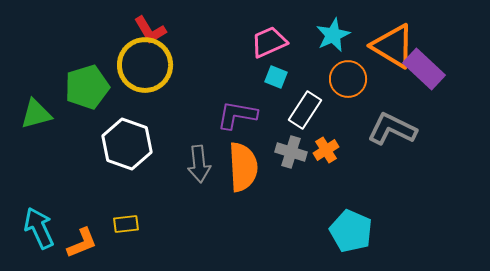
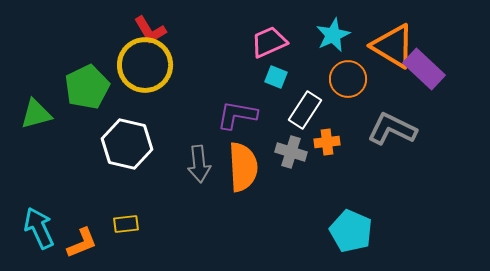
green pentagon: rotated 9 degrees counterclockwise
white hexagon: rotated 6 degrees counterclockwise
orange cross: moved 1 px right, 8 px up; rotated 25 degrees clockwise
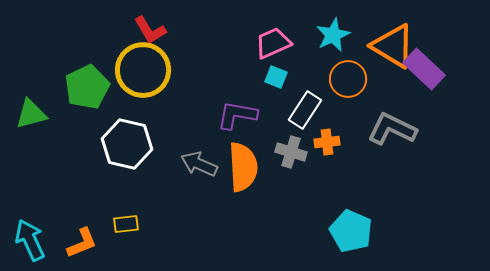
pink trapezoid: moved 4 px right, 1 px down
yellow circle: moved 2 px left, 5 px down
green triangle: moved 5 px left
gray arrow: rotated 120 degrees clockwise
cyan arrow: moved 9 px left, 12 px down
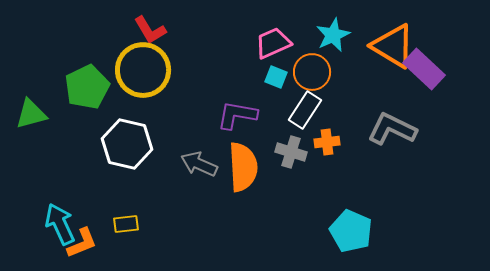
orange circle: moved 36 px left, 7 px up
cyan arrow: moved 30 px right, 16 px up
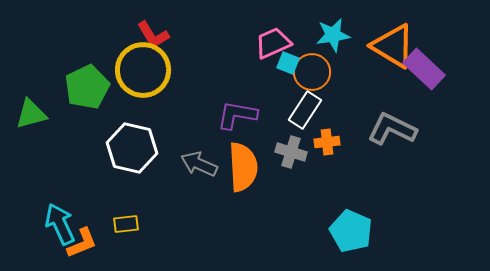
red L-shape: moved 3 px right, 5 px down
cyan star: rotated 16 degrees clockwise
cyan square: moved 12 px right, 14 px up
white hexagon: moved 5 px right, 4 px down
